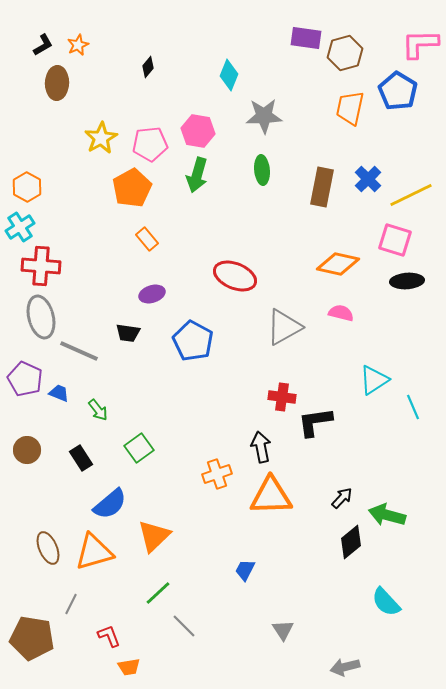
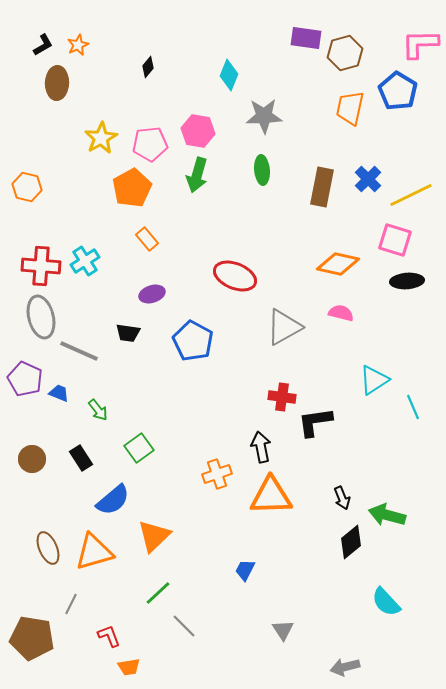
orange hexagon at (27, 187): rotated 16 degrees counterclockwise
cyan cross at (20, 227): moved 65 px right, 34 px down
brown circle at (27, 450): moved 5 px right, 9 px down
black arrow at (342, 498): rotated 115 degrees clockwise
blue semicircle at (110, 504): moved 3 px right, 4 px up
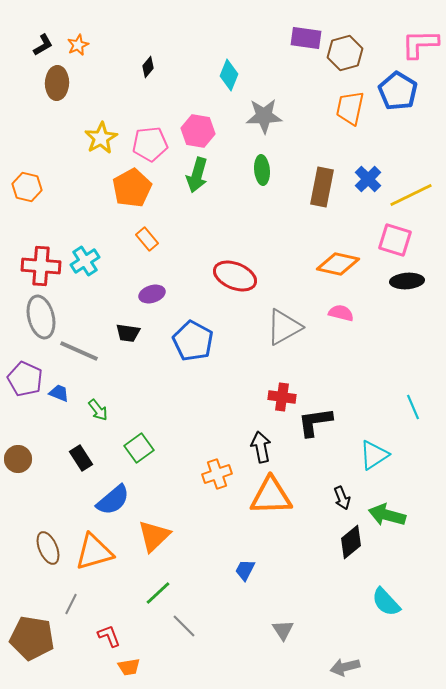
cyan triangle at (374, 380): moved 75 px down
brown circle at (32, 459): moved 14 px left
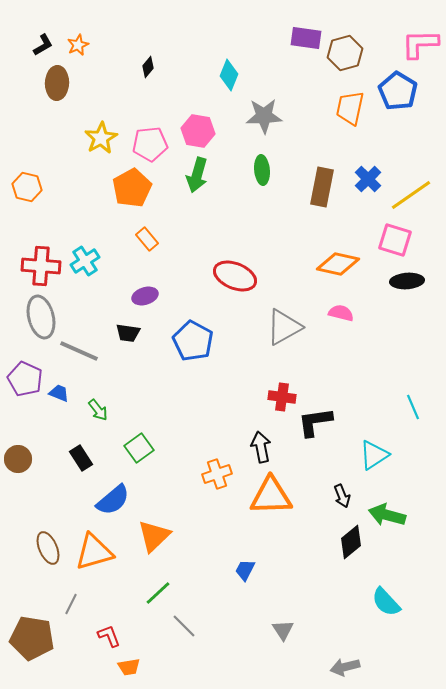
yellow line at (411, 195): rotated 9 degrees counterclockwise
purple ellipse at (152, 294): moved 7 px left, 2 px down
black arrow at (342, 498): moved 2 px up
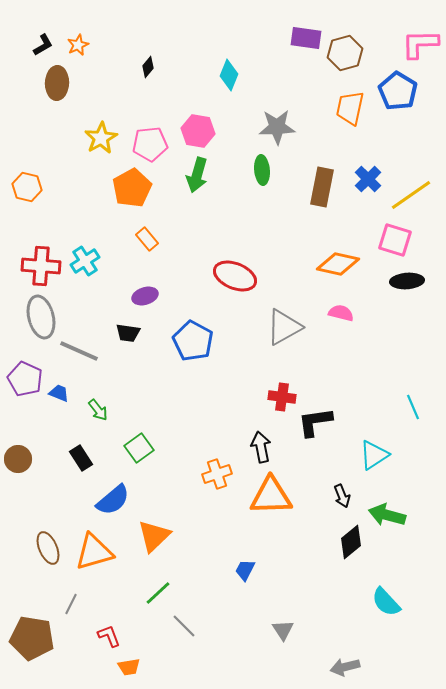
gray star at (264, 116): moved 13 px right, 11 px down
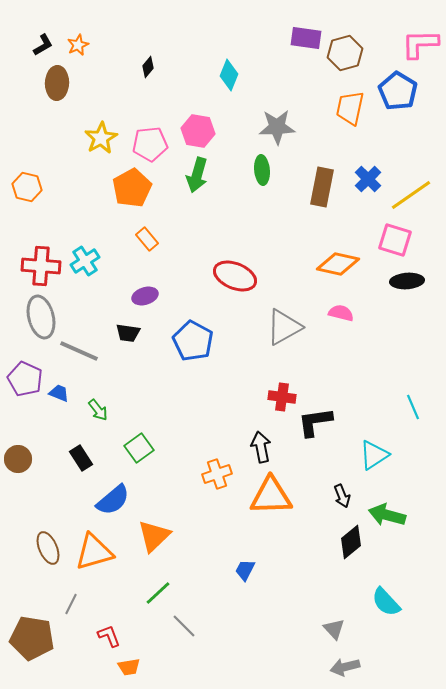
gray triangle at (283, 630): moved 51 px right, 1 px up; rotated 10 degrees counterclockwise
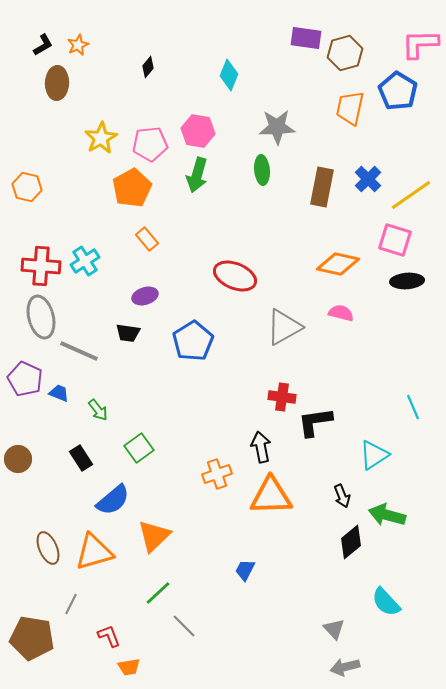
blue pentagon at (193, 341): rotated 12 degrees clockwise
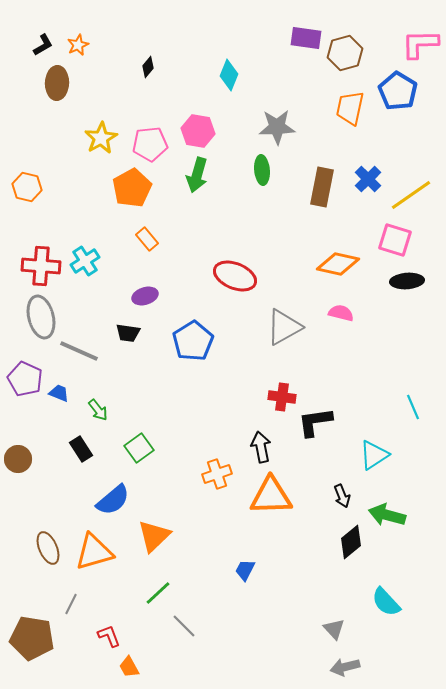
black rectangle at (81, 458): moved 9 px up
orange trapezoid at (129, 667): rotated 70 degrees clockwise
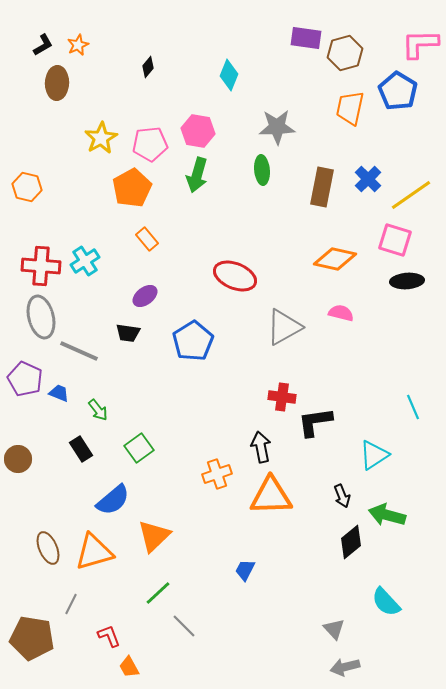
orange diamond at (338, 264): moved 3 px left, 5 px up
purple ellipse at (145, 296): rotated 20 degrees counterclockwise
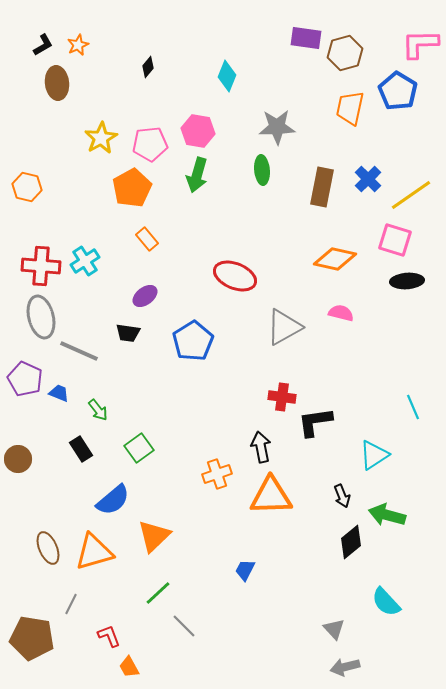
cyan diamond at (229, 75): moved 2 px left, 1 px down
brown ellipse at (57, 83): rotated 8 degrees counterclockwise
